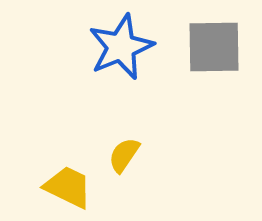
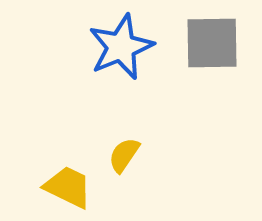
gray square: moved 2 px left, 4 px up
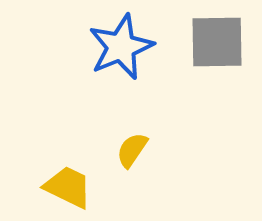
gray square: moved 5 px right, 1 px up
yellow semicircle: moved 8 px right, 5 px up
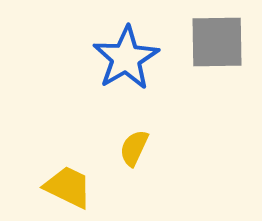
blue star: moved 5 px right, 11 px down; rotated 8 degrees counterclockwise
yellow semicircle: moved 2 px right, 2 px up; rotated 9 degrees counterclockwise
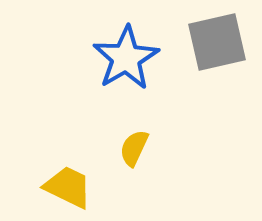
gray square: rotated 12 degrees counterclockwise
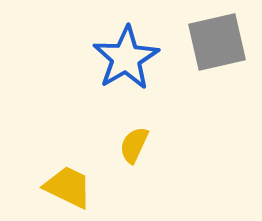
yellow semicircle: moved 3 px up
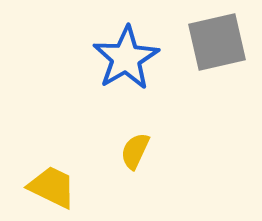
yellow semicircle: moved 1 px right, 6 px down
yellow trapezoid: moved 16 px left
